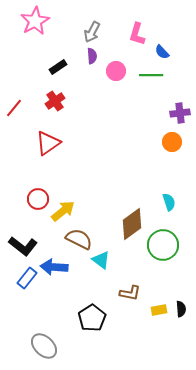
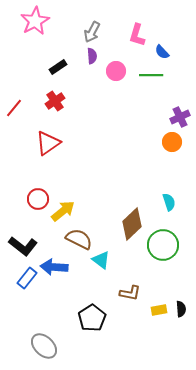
pink L-shape: moved 1 px down
purple cross: moved 4 px down; rotated 18 degrees counterclockwise
brown diamond: rotated 8 degrees counterclockwise
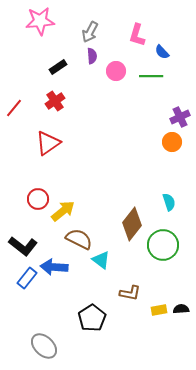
pink star: moved 5 px right; rotated 24 degrees clockwise
gray arrow: moved 2 px left
green line: moved 1 px down
brown diamond: rotated 8 degrees counterclockwise
black semicircle: rotated 91 degrees counterclockwise
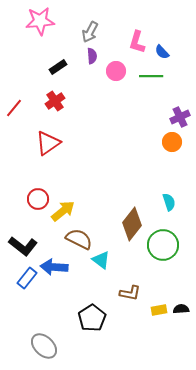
pink L-shape: moved 7 px down
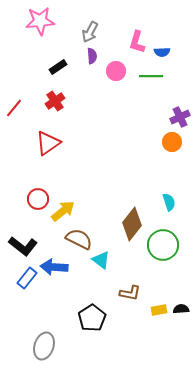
blue semicircle: rotated 49 degrees counterclockwise
gray ellipse: rotated 64 degrees clockwise
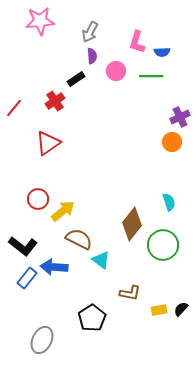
black rectangle: moved 18 px right, 12 px down
black semicircle: rotated 42 degrees counterclockwise
gray ellipse: moved 2 px left, 6 px up; rotated 8 degrees clockwise
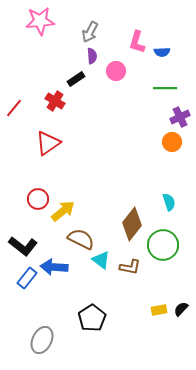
green line: moved 14 px right, 12 px down
red cross: rotated 24 degrees counterclockwise
brown semicircle: moved 2 px right
brown L-shape: moved 26 px up
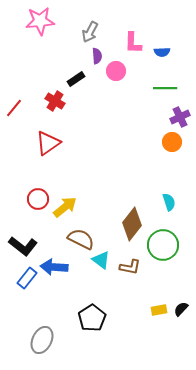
pink L-shape: moved 4 px left, 1 px down; rotated 15 degrees counterclockwise
purple semicircle: moved 5 px right
yellow arrow: moved 2 px right, 4 px up
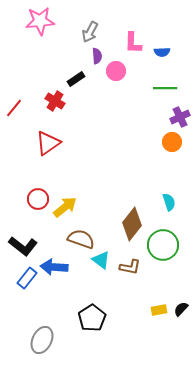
brown semicircle: rotated 8 degrees counterclockwise
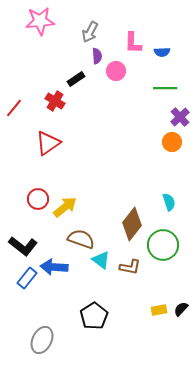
purple cross: rotated 18 degrees counterclockwise
black pentagon: moved 2 px right, 2 px up
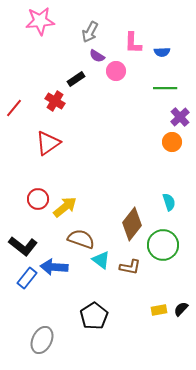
purple semicircle: rotated 126 degrees clockwise
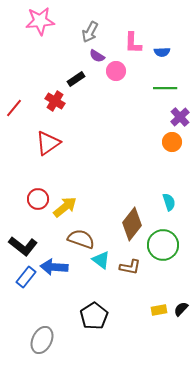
blue rectangle: moved 1 px left, 1 px up
